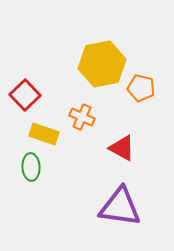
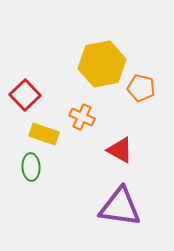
red triangle: moved 2 px left, 2 px down
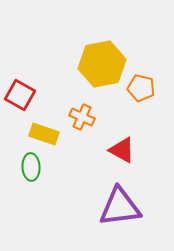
red square: moved 5 px left; rotated 16 degrees counterclockwise
red triangle: moved 2 px right
purple triangle: rotated 15 degrees counterclockwise
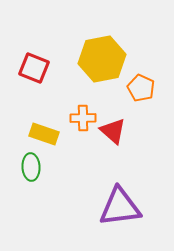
yellow hexagon: moved 5 px up
orange pentagon: rotated 12 degrees clockwise
red square: moved 14 px right, 27 px up; rotated 8 degrees counterclockwise
orange cross: moved 1 px right, 1 px down; rotated 25 degrees counterclockwise
red triangle: moved 9 px left, 19 px up; rotated 12 degrees clockwise
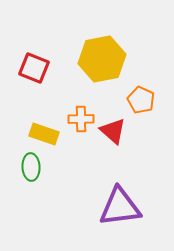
orange pentagon: moved 12 px down
orange cross: moved 2 px left, 1 px down
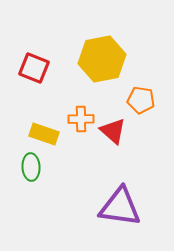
orange pentagon: rotated 16 degrees counterclockwise
purple triangle: rotated 15 degrees clockwise
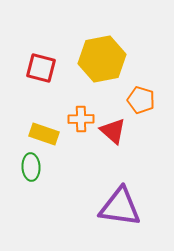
red square: moved 7 px right; rotated 8 degrees counterclockwise
orange pentagon: rotated 8 degrees clockwise
